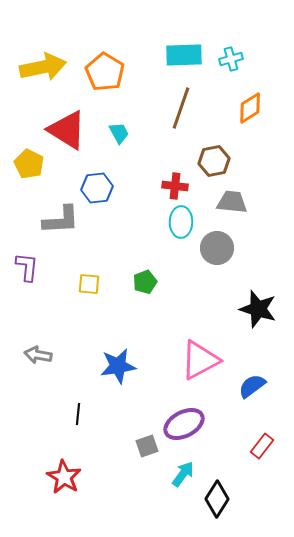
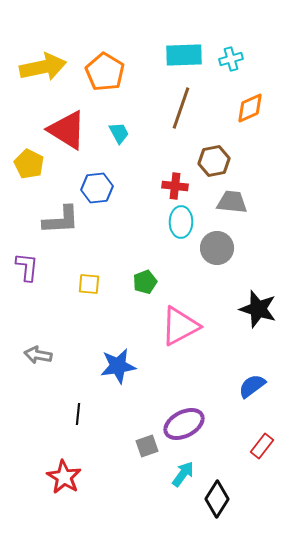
orange diamond: rotated 8 degrees clockwise
pink triangle: moved 20 px left, 34 px up
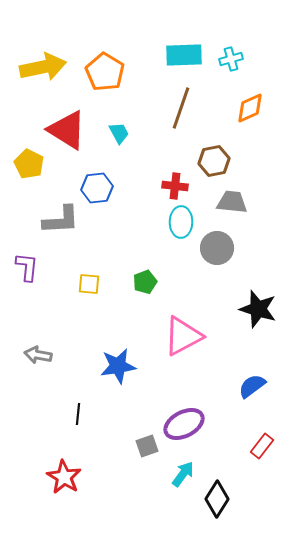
pink triangle: moved 3 px right, 10 px down
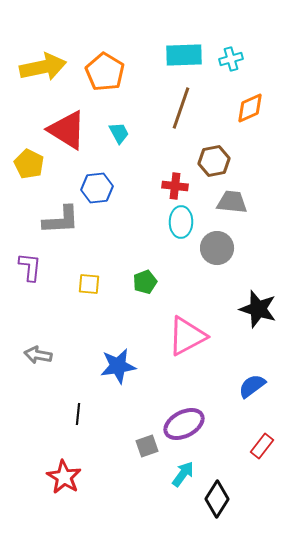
purple L-shape: moved 3 px right
pink triangle: moved 4 px right
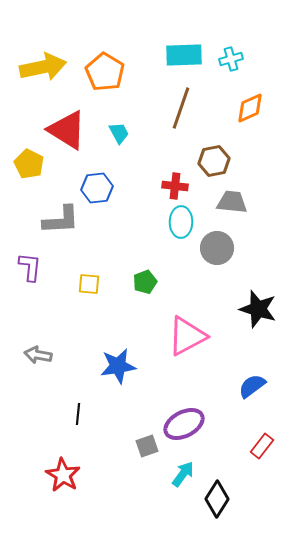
red star: moved 1 px left, 2 px up
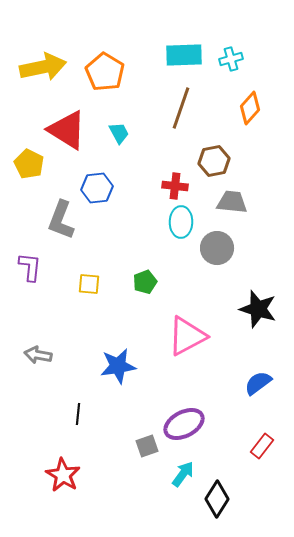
orange diamond: rotated 24 degrees counterclockwise
gray L-shape: rotated 114 degrees clockwise
blue semicircle: moved 6 px right, 3 px up
